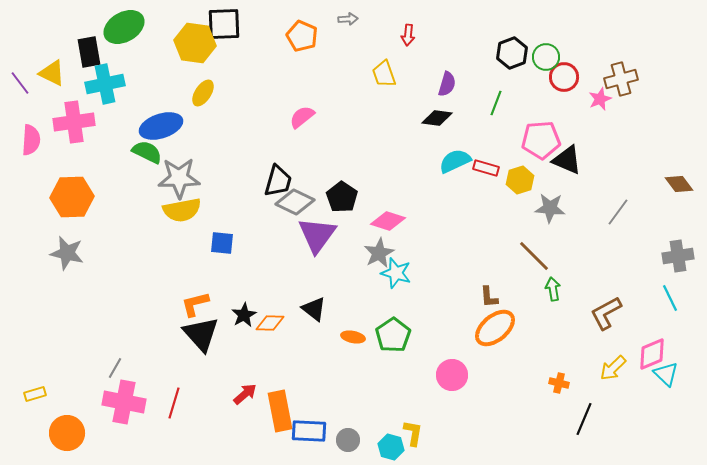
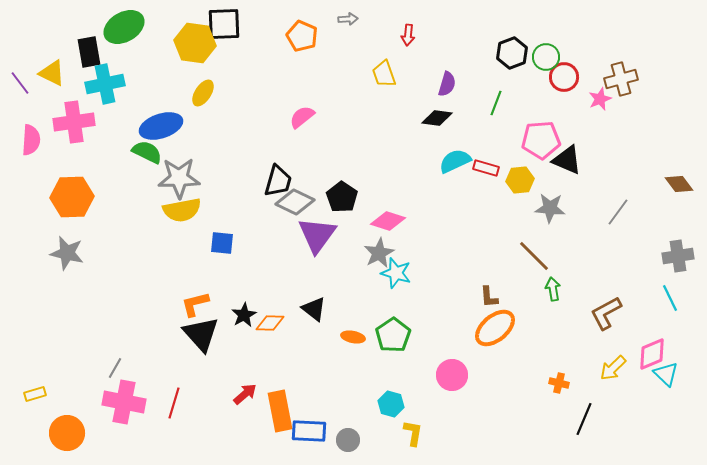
yellow hexagon at (520, 180): rotated 12 degrees clockwise
cyan hexagon at (391, 447): moved 43 px up
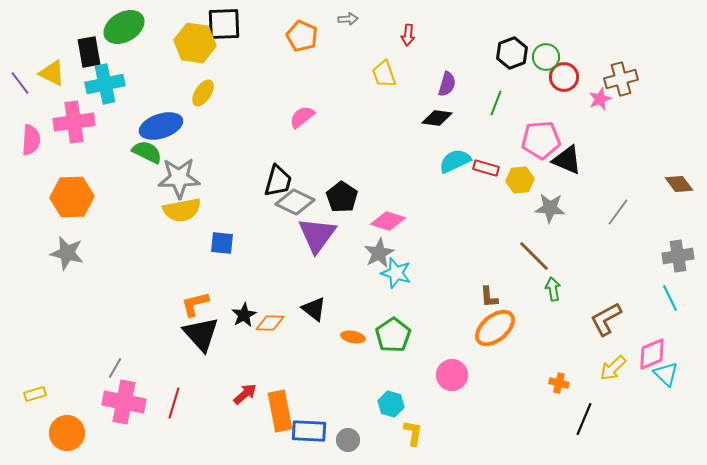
brown L-shape at (606, 313): moved 6 px down
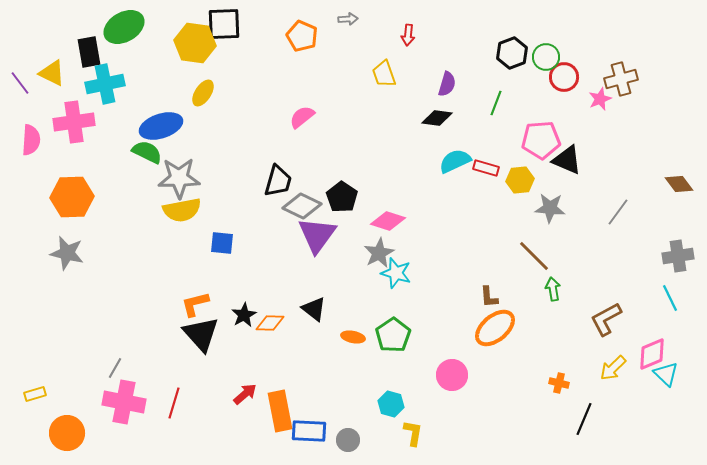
gray diamond at (295, 202): moved 7 px right, 4 px down
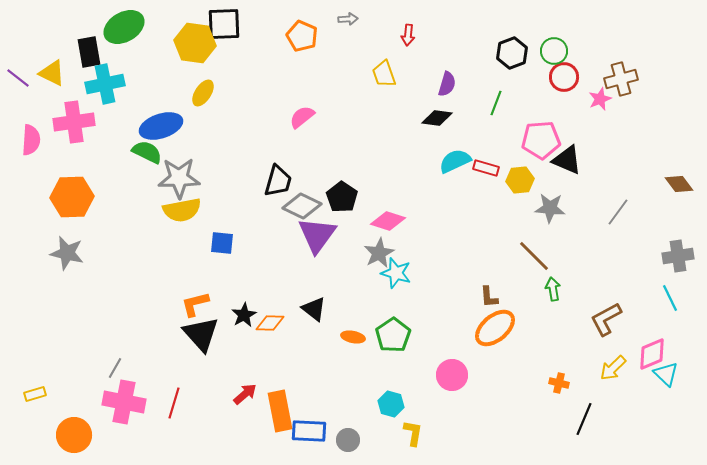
green circle at (546, 57): moved 8 px right, 6 px up
purple line at (20, 83): moved 2 px left, 5 px up; rotated 15 degrees counterclockwise
orange circle at (67, 433): moved 7 px right, 2 px down
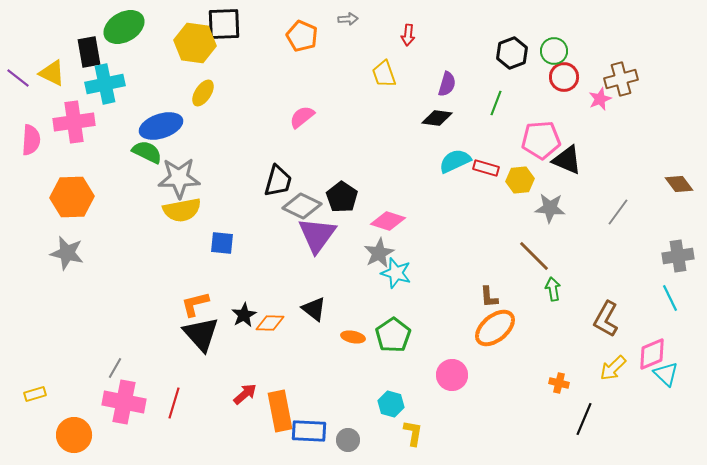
brown L-shape at (606, 319): rotated 33 degrees counterclockwise
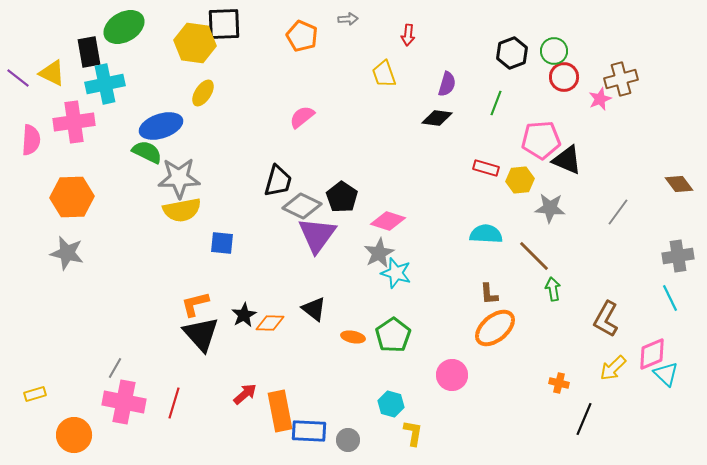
cyan semicircle at (455, 161): moved 31 px right, 73 px down; rotated 28 degrees clockwise
brown L-shape at (489, 297): moved 3 px up
